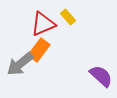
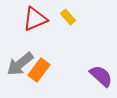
red triangle: moved 8 px left, 5 px up
orange rectangle: moved 20 px down
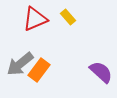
purple semicircle: moved 4 px up
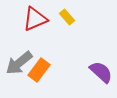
yellow rectangle: moved 1 px left
gray arrow: moved 1 px left, 1 px up
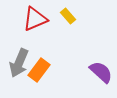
yellow rectangle: moved 1 px right, 1 px up
gray arrow: rotated 28 degrees counterclockwise
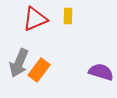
yellow rectangle: rotated 42 degrees clockwise
purple semicircle: rotated 25 degrees counterclockwise
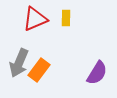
yellow rectangle: moved 2 px left, 2 px down
purple semicircle: moved 4 px left, 1 px down; rotated 105 degrees clockwise
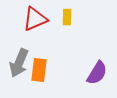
yellow rectangle: moved 1 px right, 1 px up
orange rectangle: rotated 30 degrees counterclockwise
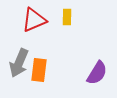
red triangle: moved 1 px left, 1 px down
